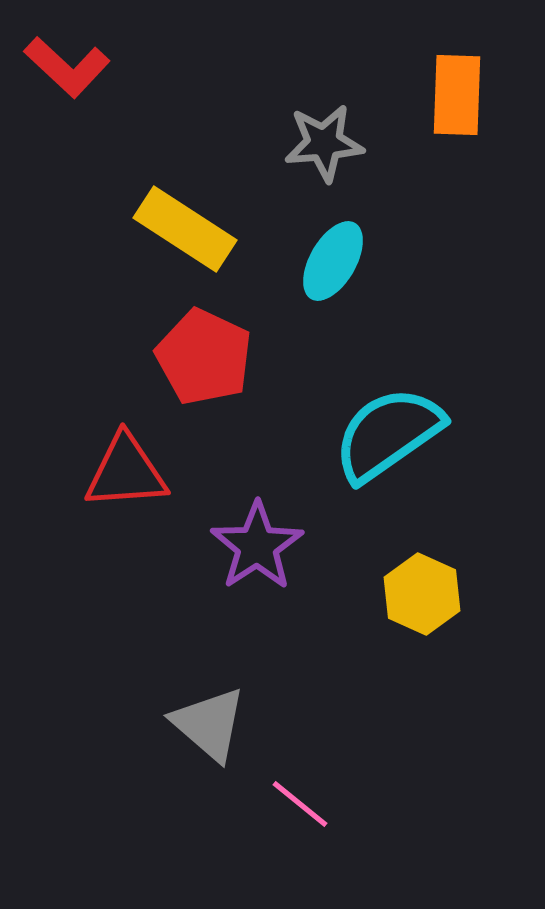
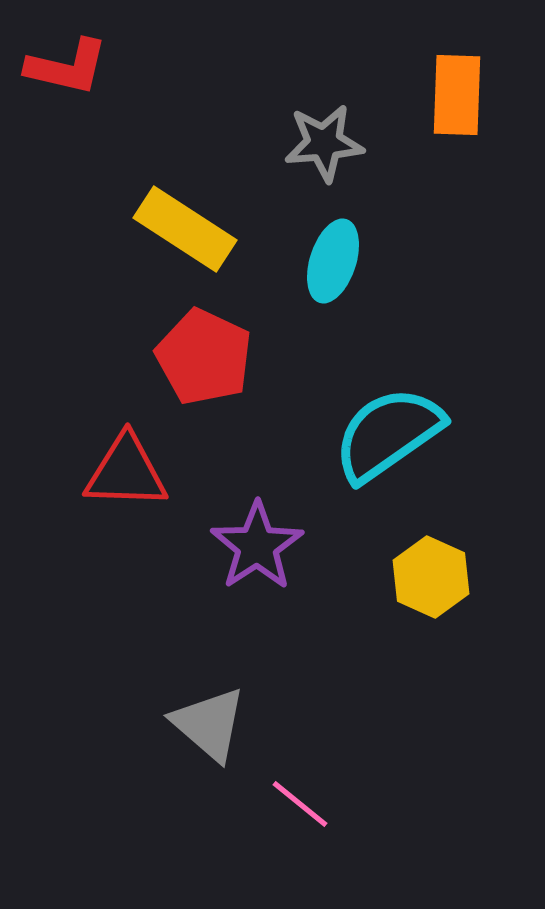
red L-shape: rotated 30 degrees counterclockwise
cyan ellipse: rotated 12 degrees counterclockwise
red triangle: rotated 6 degrees clockwise
yellow hexagon: moved 9 px right, 17 px up
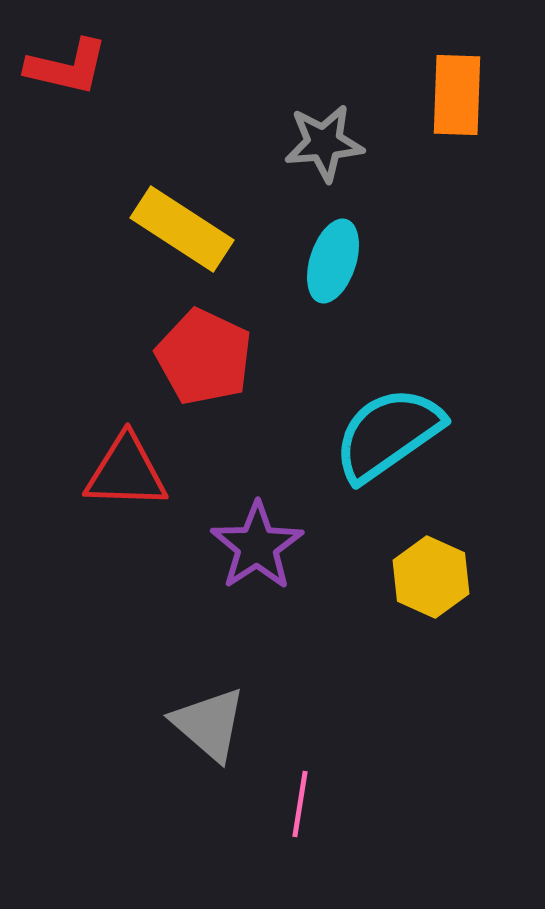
yellow rectangle: moved 3 px left
pink line: rotated 60 degrees clockwise
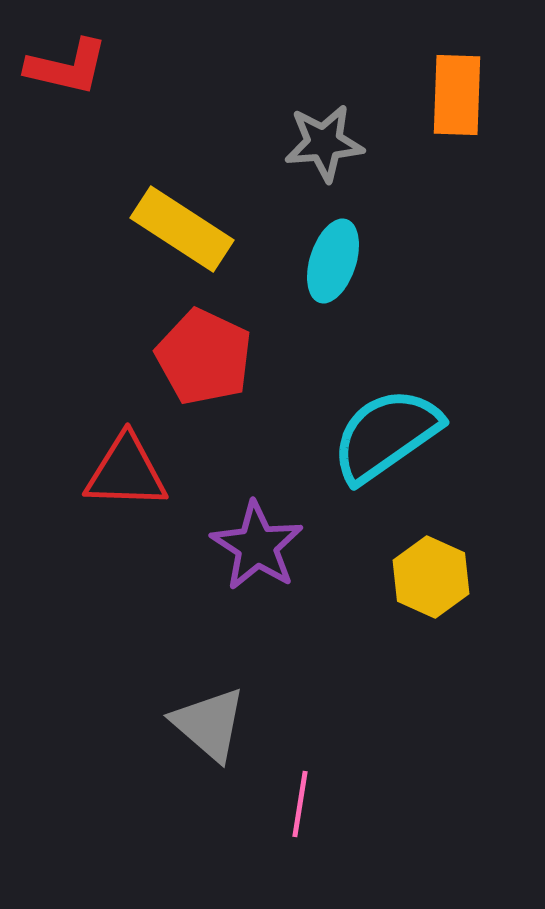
cyan semicircle: moved 2 px left, 1 px down
purple star: rotated 6 degrees counterclockwise
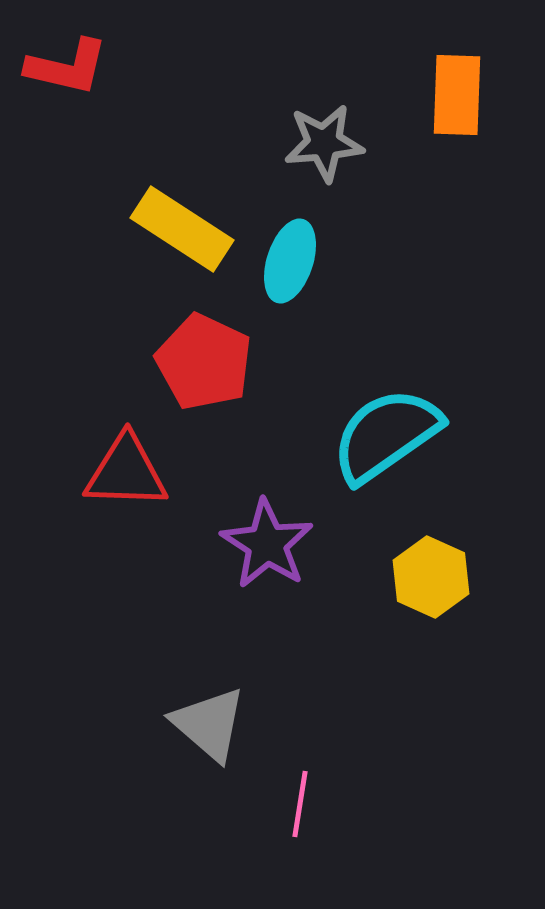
cyan ellipse: moved 43 px left
red pentagon: moved 5 px down
purple star: moved 10 px right, 2 px up
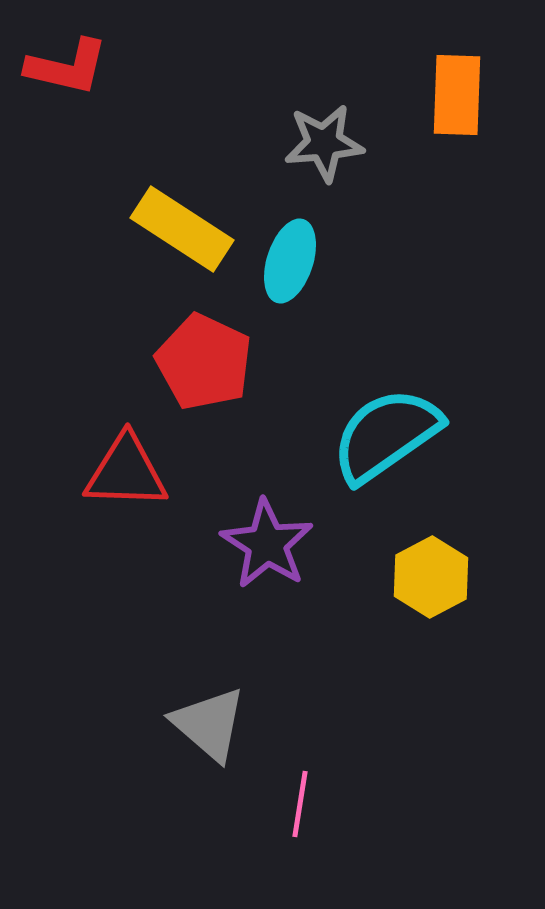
yellow hexagon: rotated 8 degrees clockwise
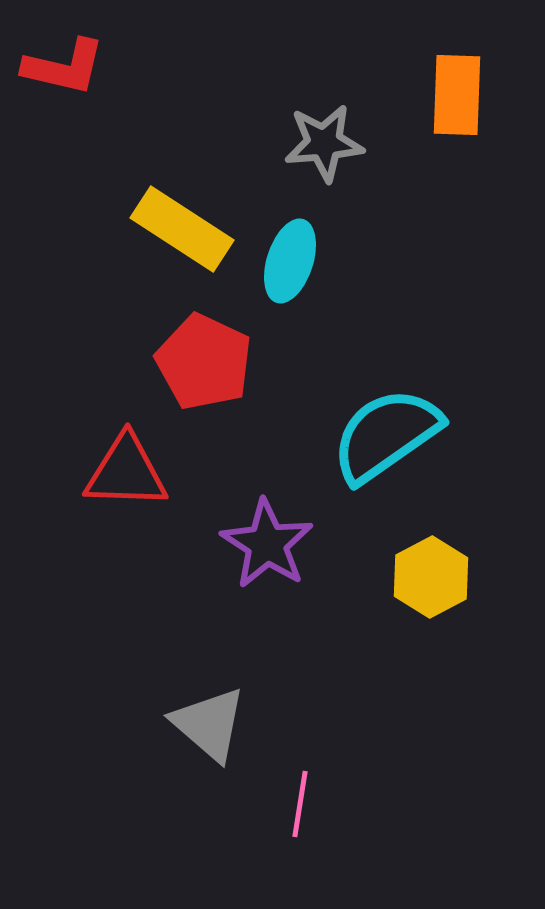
red L-shape: moved 3 px left
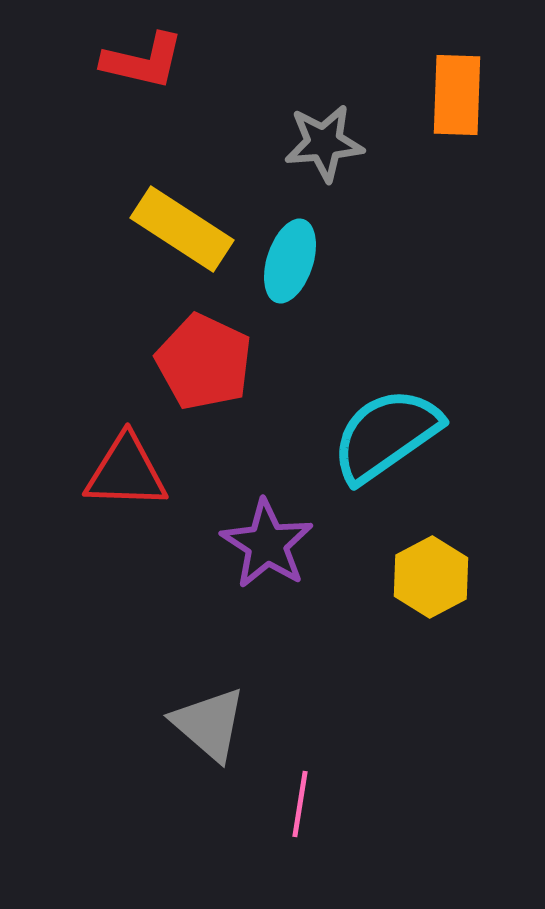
red L-shape: moved 79 px right, 6 px up
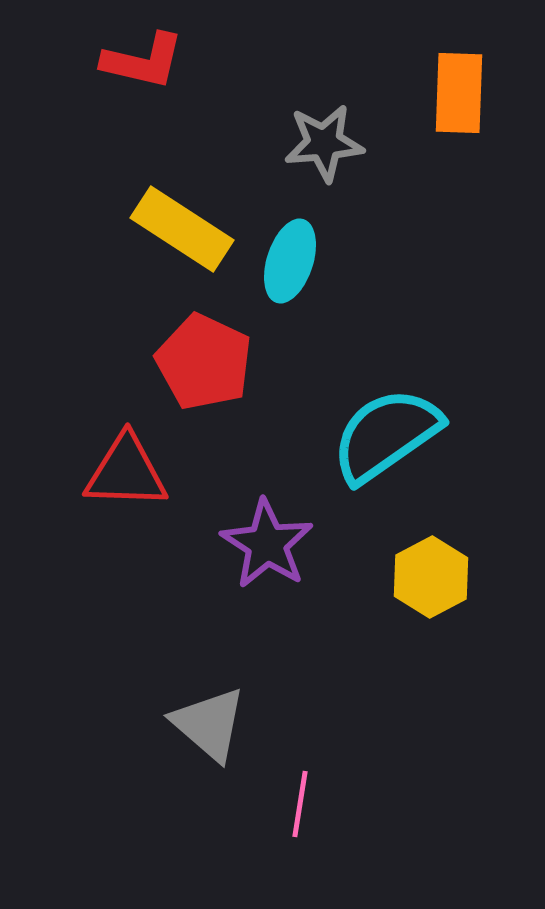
orange rectangle: moved 2 px right, 2 px up
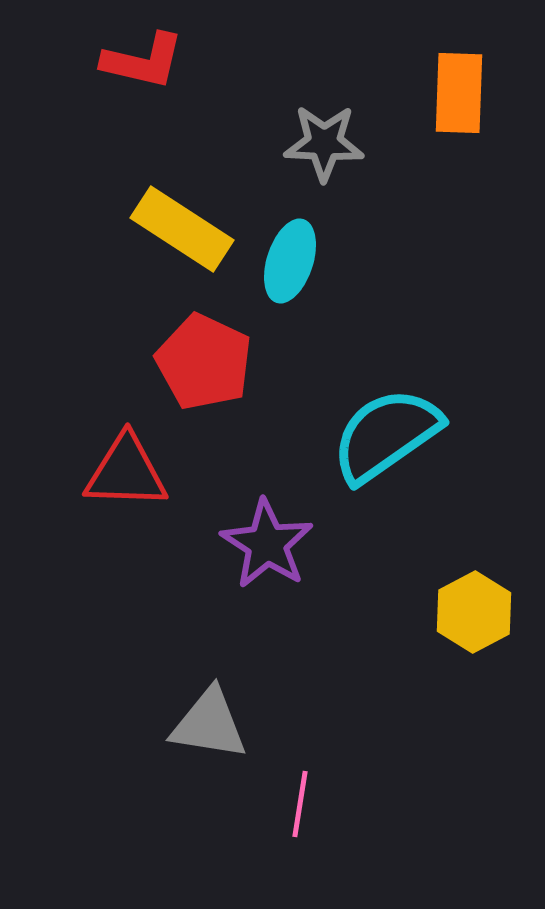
gray star: rotated 8 degrees clockwise
yellow hexagon: moved 43 px right, 35 px down
gray triangle: rotated 32 degrees counterclockwise
